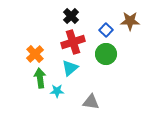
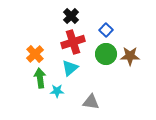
brown star: moved 35 px down
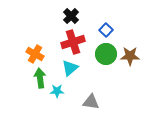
orange cross: rotated 18 degrees counterclockwise
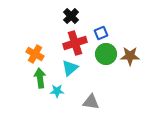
blue square: moved 5 px left, 3 px down; rotated 24 degrees clockwise
red cross: moved 2 px right, 1 px down
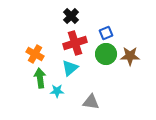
blue square: moved 5 px right
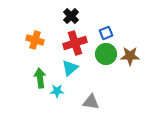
orange cross: moved 14 px up; rotated 12 degrees counterclockwise
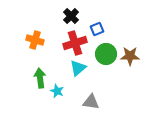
blue square: moved 9 px left, 4 px up
cyan triangle: moved 8 px right
cyan star: rotated 24 degrees clockwise
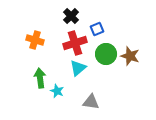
brown star: rotated 18 degrees clockwise
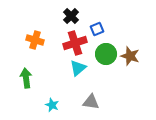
green arrow: moved 14 px left
cyan star: moved 5 px left, 14 px down
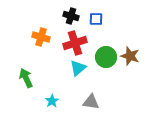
black cross: rotated 28 degrees counterclockwise
blue square: moved 1 px left, 10 px up; rotated 24 degrees clockwise
orange cross: moved 6 px right, 3 px up
green circle: moved 3 px down
green arrow: rotated 18 degrees counterclockwise
cyan star: moved 4 px up; rotated 16 degrees clockwise
